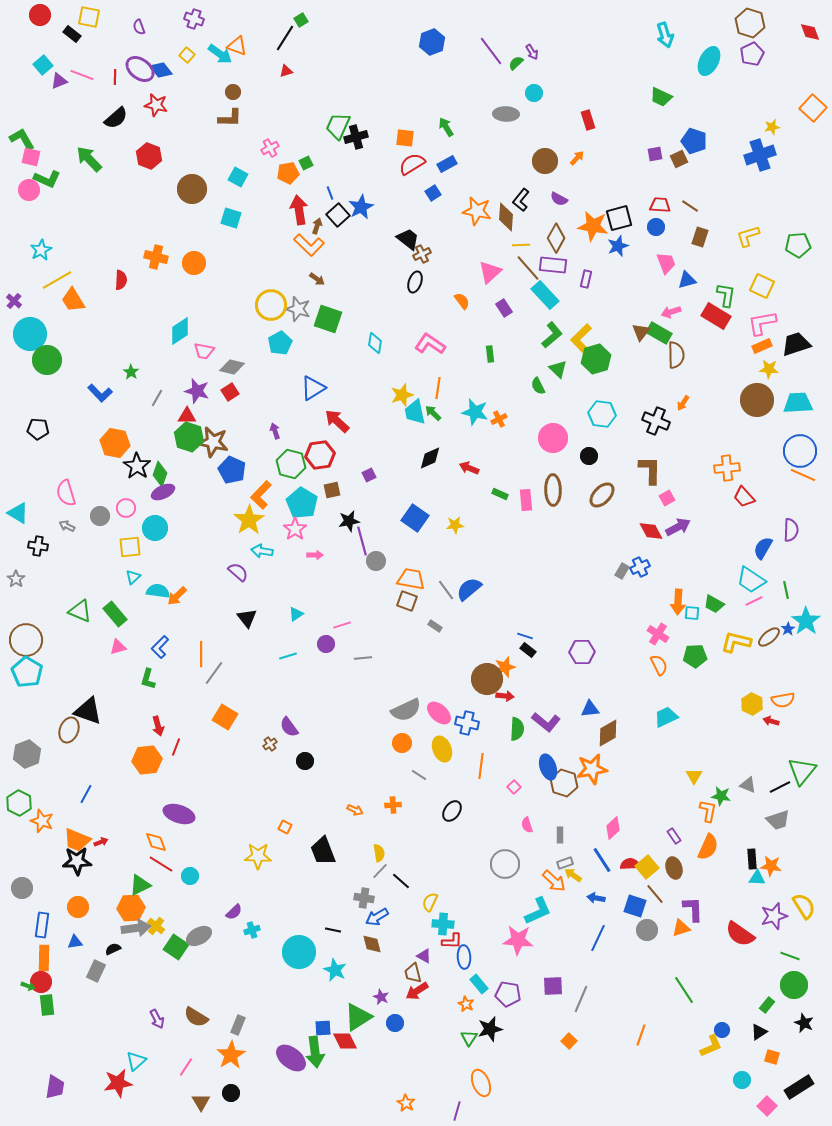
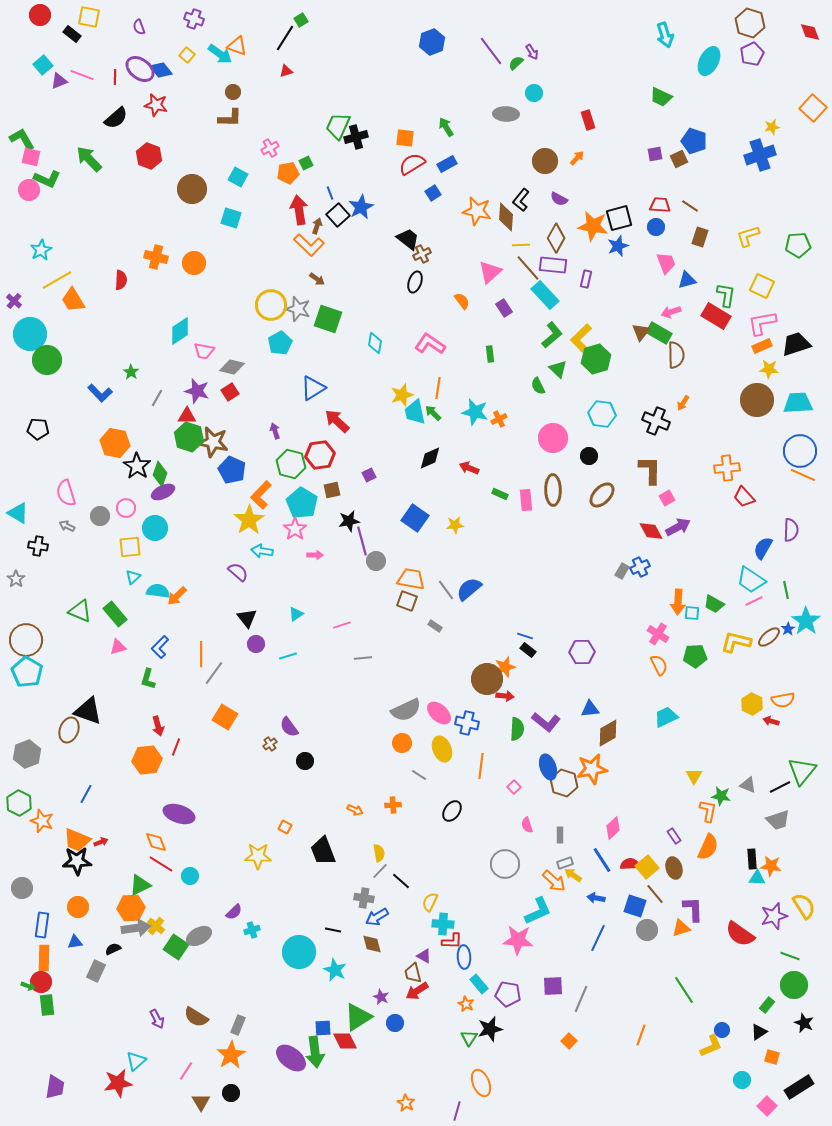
purple circle at (326, 644): moved 70 px left
pink line at (186, 1067): moved 4 px down
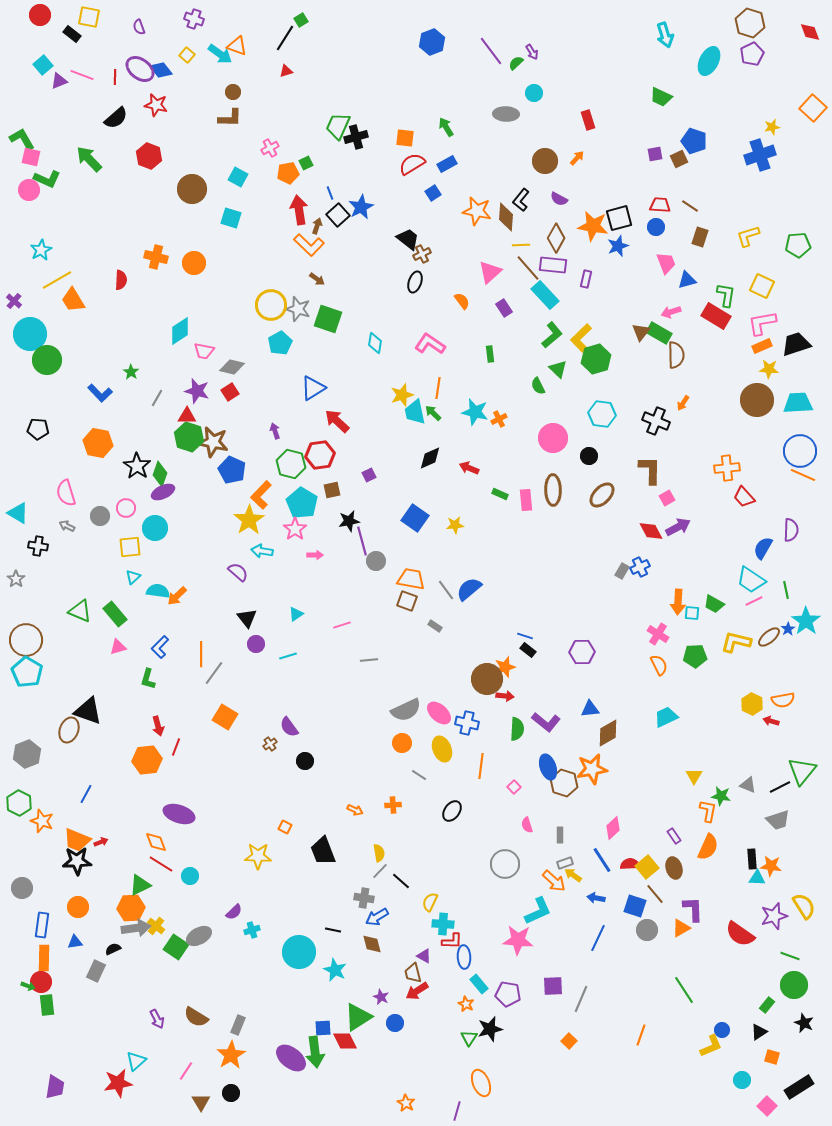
orange hexagon at (115, 443): moved 17 px left
gray line at (363, 658): moved 6 px right, 2 px down
orange triangle at (681, 928): rotated 12 degrees counterclockwise
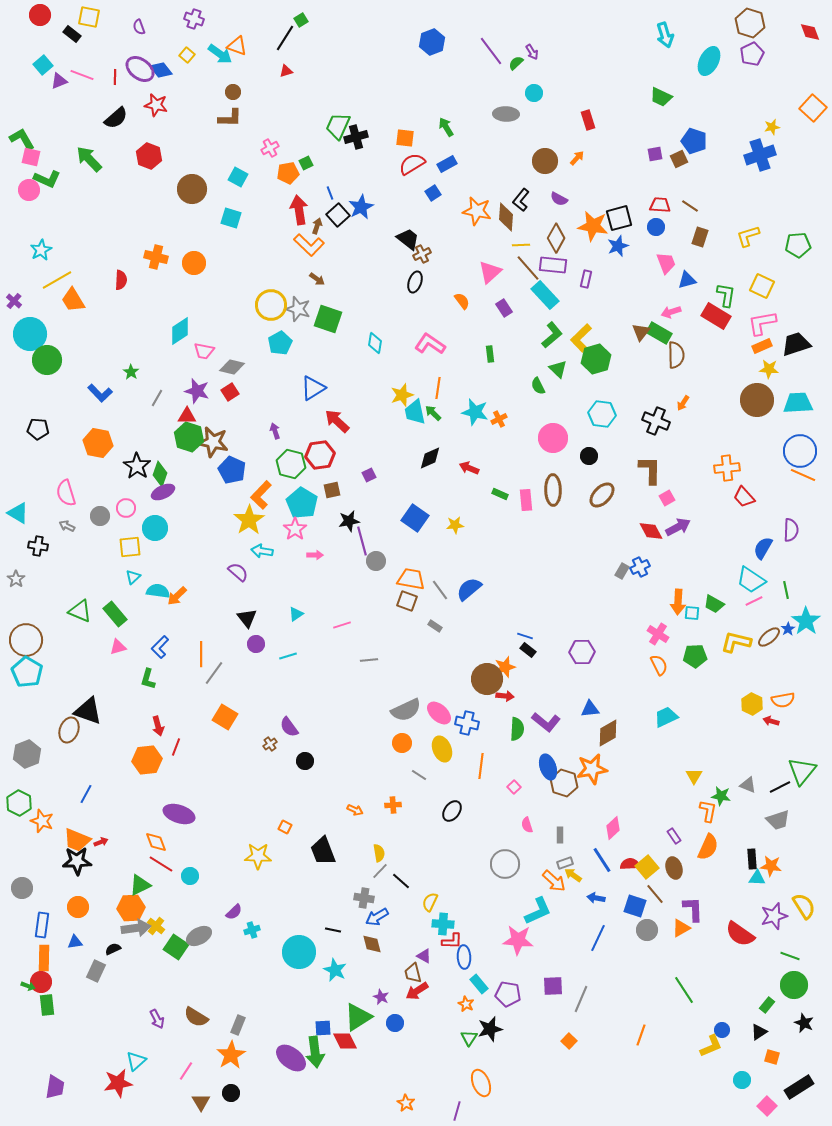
gray line at (446, 590): moved 6 px left
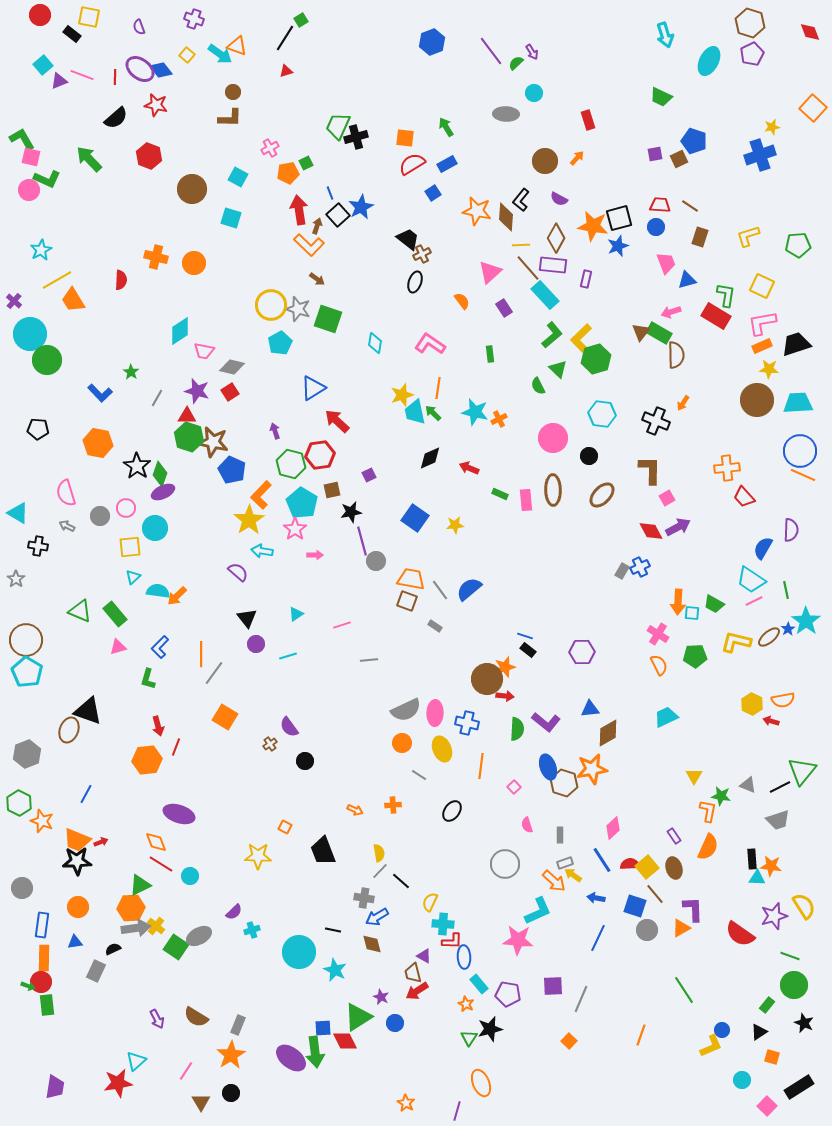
black star at (349, 521): moved 2 px right, 9 px up
pink ellipse at (439, 713): moved 4 px left; rotated 50 degrees clockwise
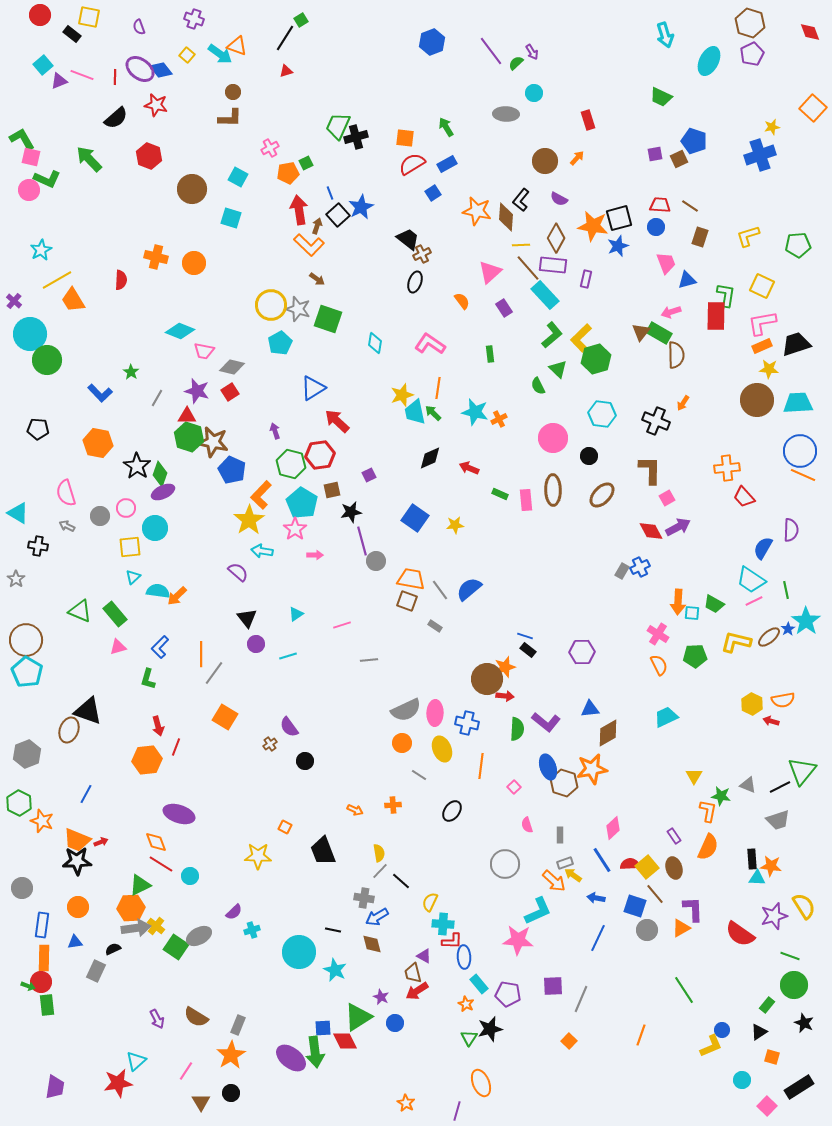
red rectangle at (716, 316): rotated 60 degrees clockwise
cyan diamond at (180, 331): rotated 56 degrees clockwise
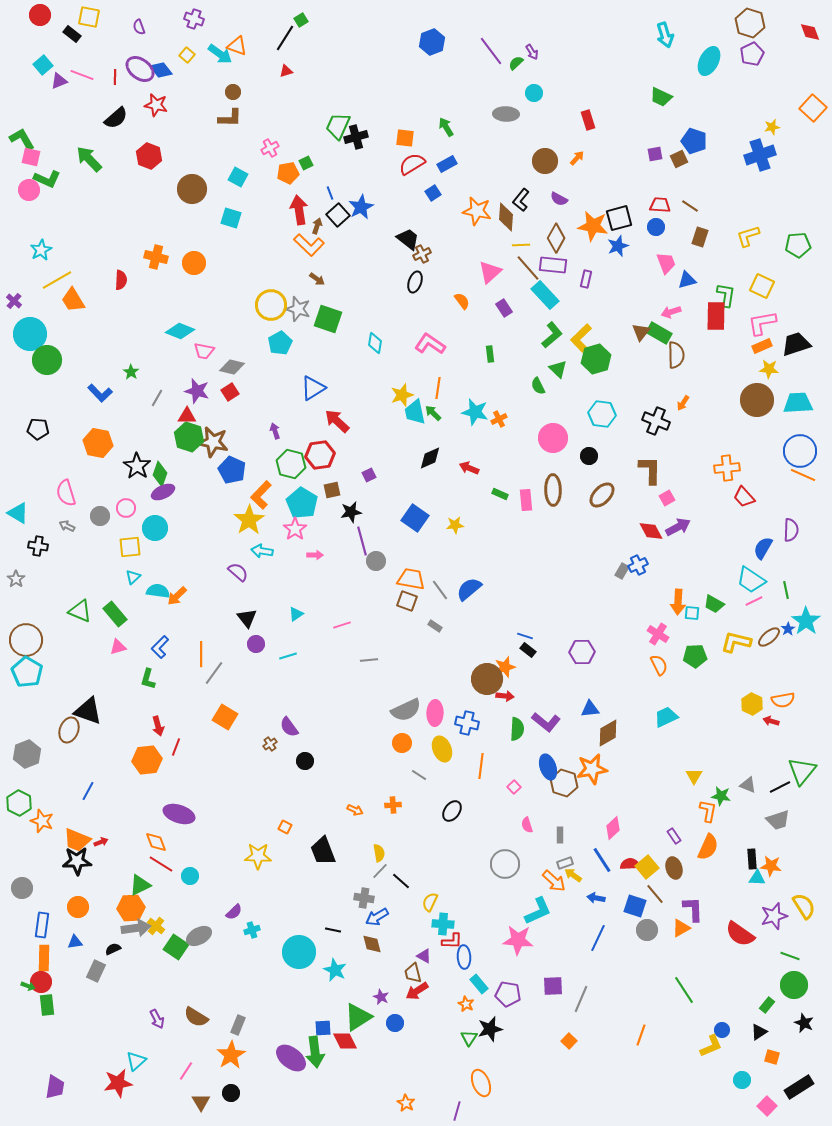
blue cross at (640, 567): moved 2 px left, 2 px up
blue line at (86, 794): moved 2 px right, 3 px up
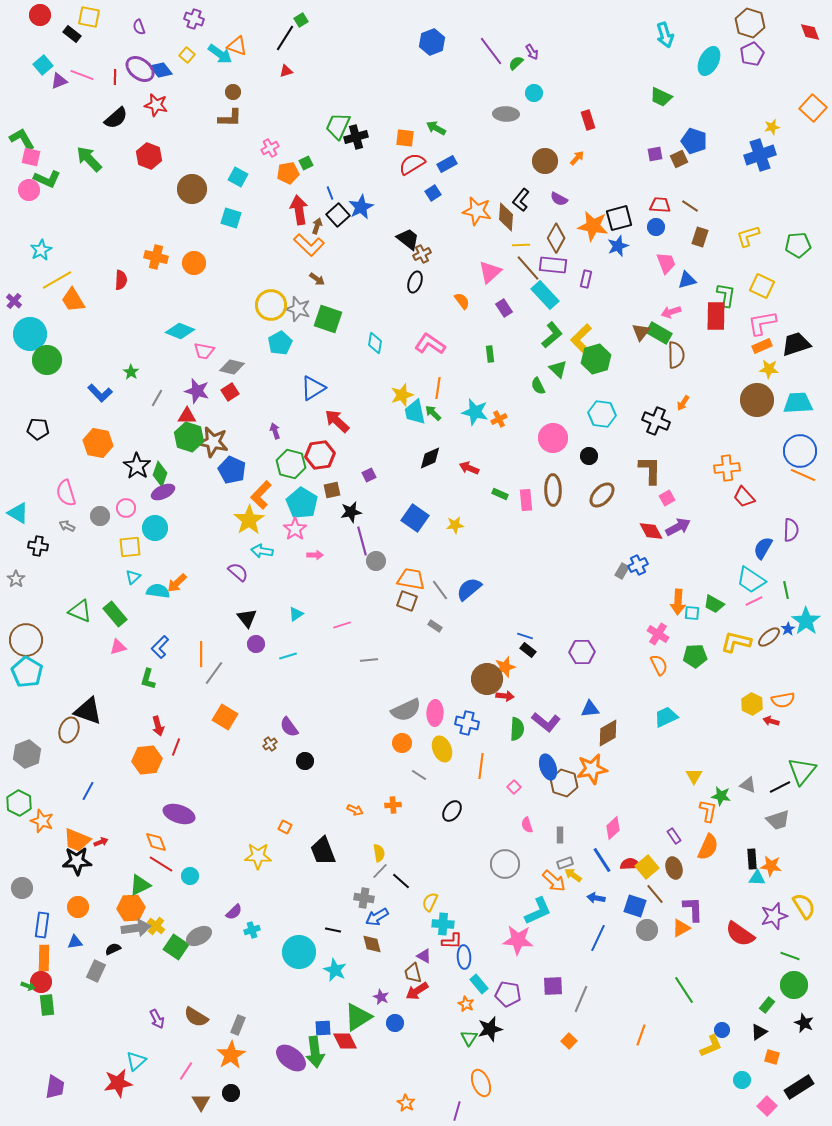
green arrow at (446, 127): moved 10 px left, 1 px down; rotated 30 degrees counterclockwise
orange arrow at (177, 596): moved 13 px up
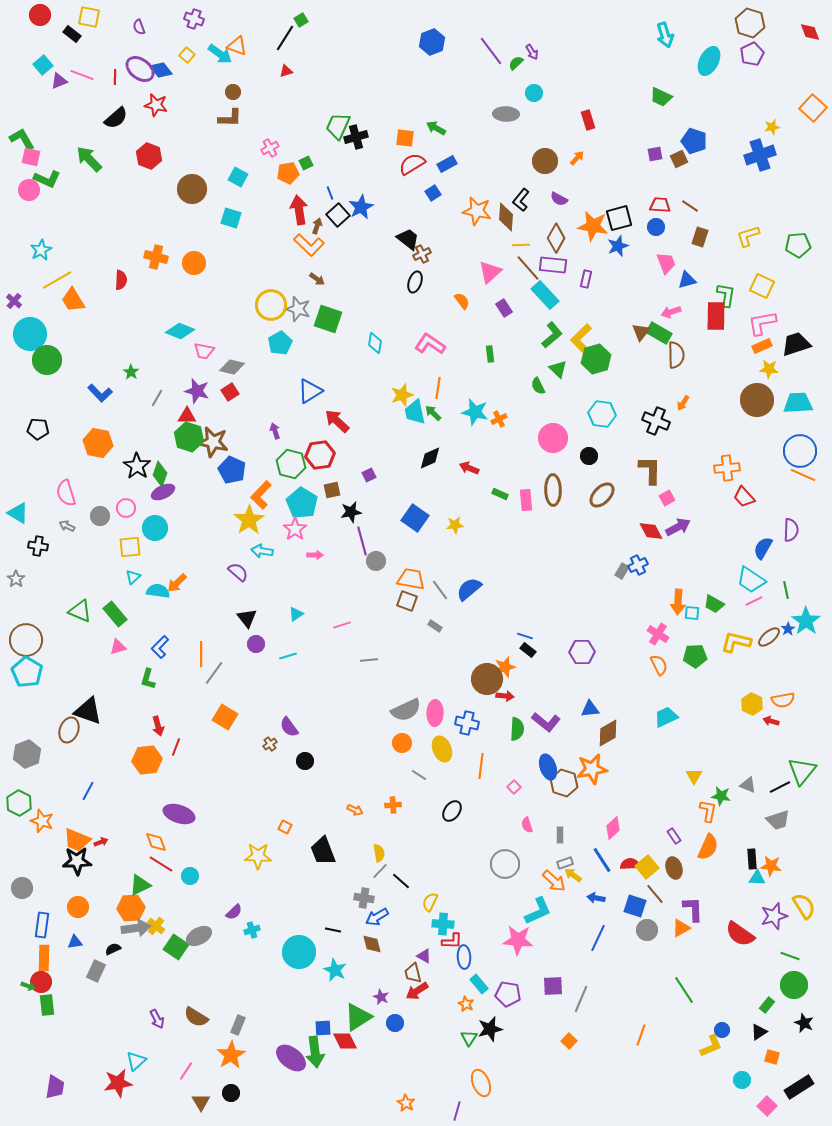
blue triangle at (313, 388): moved 3 px left, 3 px down
